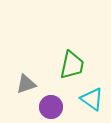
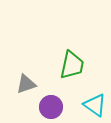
cyan triangle: moved 3 px right, 6 px down
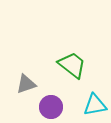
green trapezoid: rotated 64 degrees counterclockwise
cyan triangle: rotated 45 degrees counterclockwise
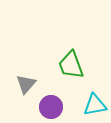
green trapezoid: moved 1 px left; rotated 148 degrees counterclockwise
gray triangle: rotated 30 degrees counterclockwise
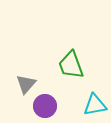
purple circle: moved 6 px left, 1 px up
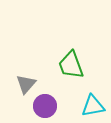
cyan triangle: moved 2 px left, 1 px down
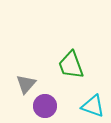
cyan triangle: rotated 30 degrees clockwise
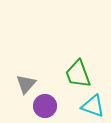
green trapezoid: moved 7 px right, 9 px down
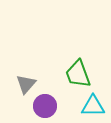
cyan triangle: rotated 20 degrees counterclockwise
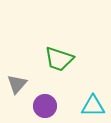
green trapezoid: moved 19 px left, 15 px up; rotated 52 degrees counterclockwise
gray triangle: moved 9 px left
